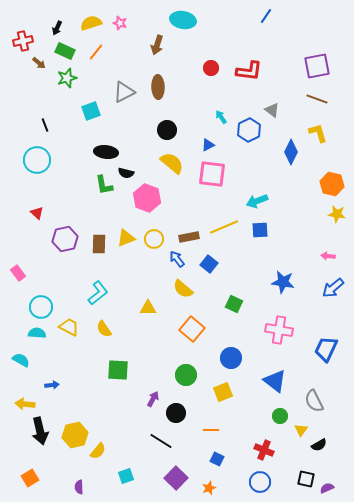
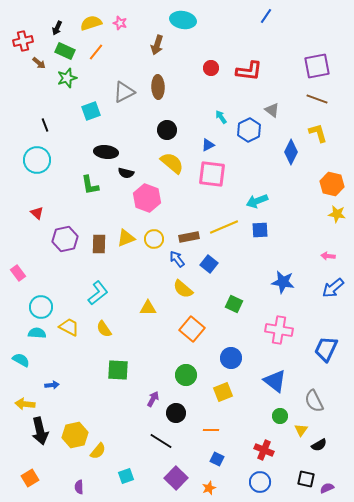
green L-shape at (104, 185): moved 14 px left
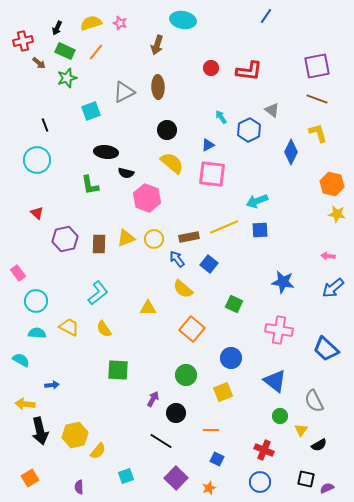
cyan circle at (41, 307): moved 5 px left, 6 px up
blue trapezoid at (326, 349): rotated 72 degrees counterclockwise
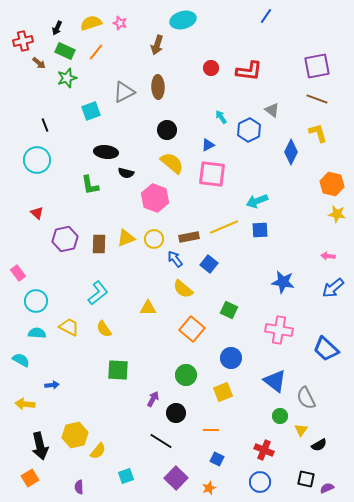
cyan ellipse at (183, 20): rotated 25 degrees counterclockwise
pink hexagon at (147, 198): moved 8 px right
blue arrow at (177, 259): moved 2 px left
green square at (234, 304): moved 5 px left, 6 px down
gray semicircle at (314, 401): moved 8 px left, 3 px up
black arrow at (40, 431): moved 15 px down
